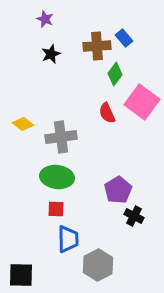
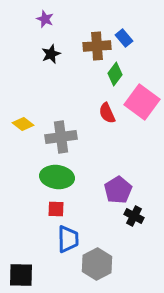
gray hexagon: moved 1 px left, 1 px up
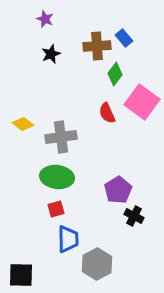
red square: rotated 18 degrees counterclockwise
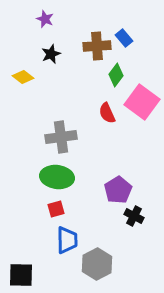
green diamond: moved 1 px right, 1 px down
yellow diamond: moved 47 px up
blue trapezoid: moved 1 px left, 1 px down
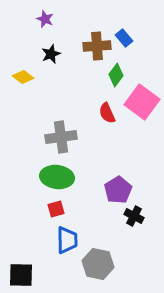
gray hexagon: moved 1 px right; rotated 20 degrees counterclockwise
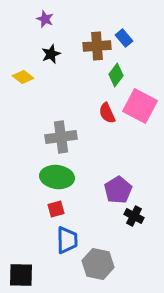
pink square: moved 2 px left, 4 px down; rotated 8 degrees counterclockwise
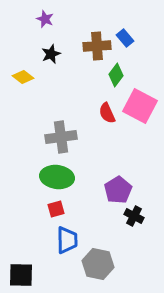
blue rectangle: moved 1 px right
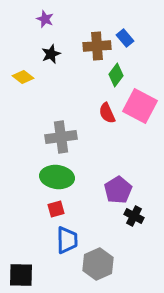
gray hexagon: rotated 24 degrees clockwise
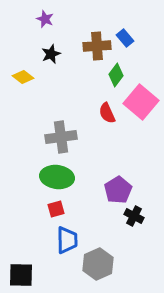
pink square: moved 1 px right, 4 px up; rotated 12 degrees clockwise
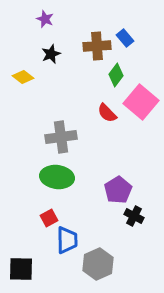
red semicircle: rotated 20 degrees counterclockwise
red square: moved 7 px left, 9 px down; rotated 12 degrees counterclockwise
black square: moved 6 px up
